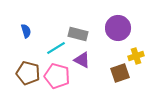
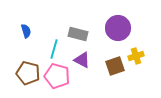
cyan line: moved 2 px left, 1 px down; rotated 42 degrees counterclockwise
brown square: moved 5 px left, 7 px up
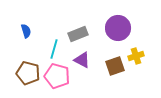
gray rectangle: rotated 36 degrees counterclockwise
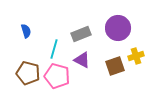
gray rectangle: moved 3 px right
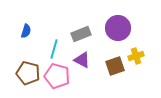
blue semicircle: rotated 32 degrees clockwise
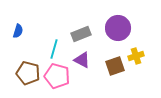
blue semicircle: moved 8 px left
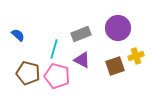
blue semicircle: moved 4 px down; rotated 64 degrees counterclockwise
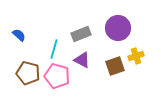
blue semicircle: moved 1 px right
